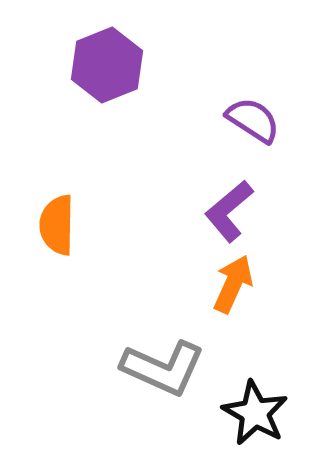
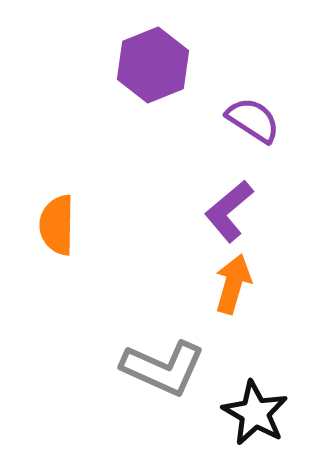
purple hexagon: moved 46 px right
orange arrow: rotated 8 degrees counterclockwise
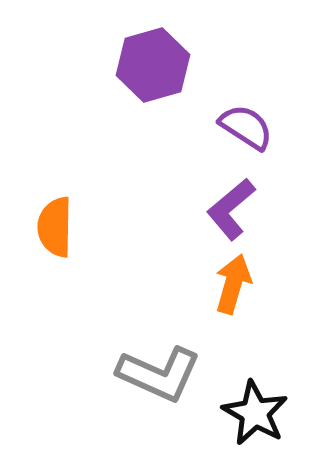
purple hexagon: rotated 6 degrees clockwise
purple semicircle: moved 7 px left, 7 px down
purple L-shape: moved 2 px right, 2 px up
orange semicircle: moved 2 px left, 2 px down
gray L-shape: moved 4 px left, 6 px down
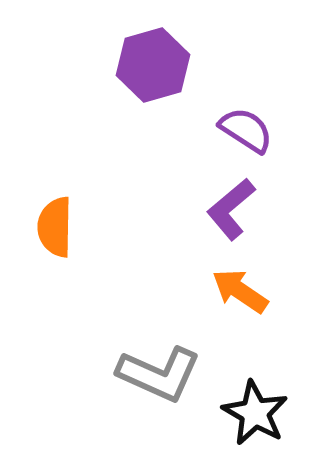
purple semicircle: moved 3 px down
orange arrow: moved 7 px right, 7 px down; rotated 72 degrees counterclockwise
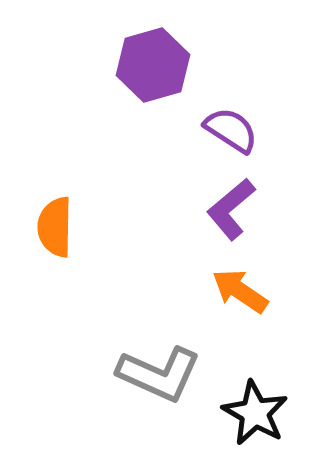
purple semicircle: moved 15 px left
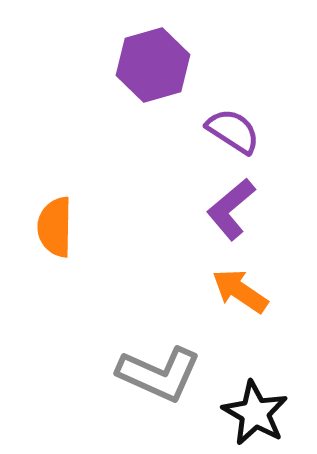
purple semicircle: moved 2 px right, 1 px down
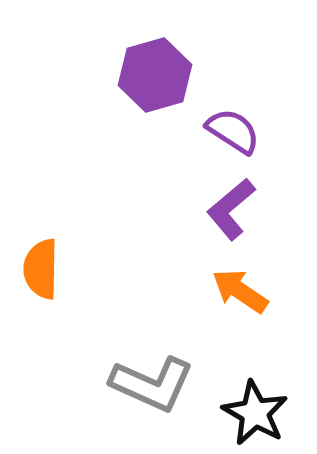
purple hexagon: moved 2 px right, 10 px down
orange semicircle: moved 14 px left, 42 px down
gray L-shape: moved 7 px left, 10 px down
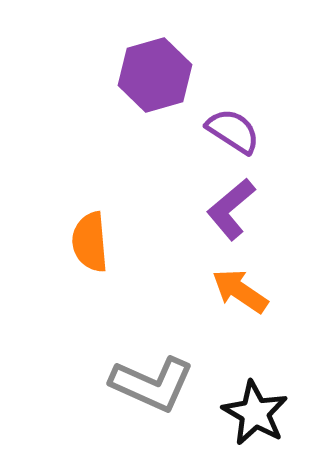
orange semicircle: moved 49 px right, 27 px up; rotated 6 degrees counterclockwise
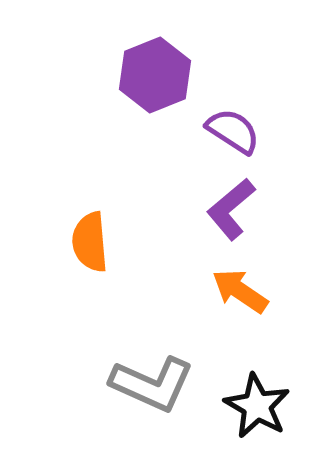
purple hexagon: rotated 6 degrees counterclockwise
black star: moved 2 px right, 7 px up
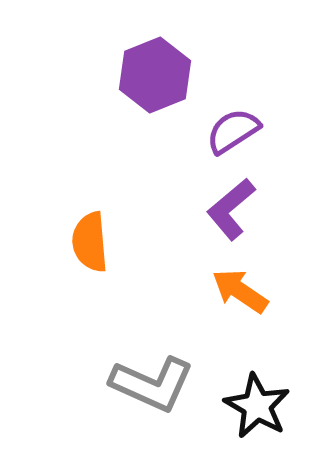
purple semicircle: rotated 66 degrees counterclockwise
